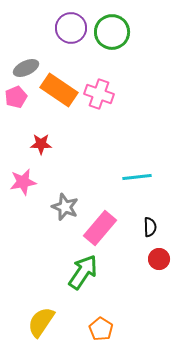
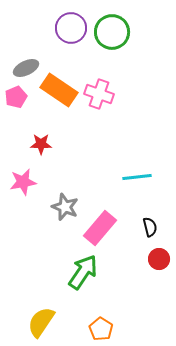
black semicircle: rotated 12 degrees counterclockwise
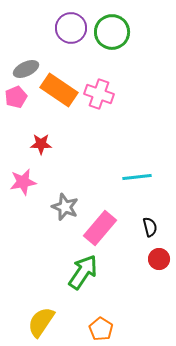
gray ellipse: moved 1 px down
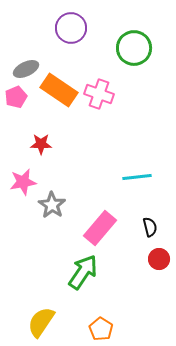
green circle: moved 22 px right, 16 px down
gray star: moved 13 px left, 2 px up; rotated 12 degrees clockwise
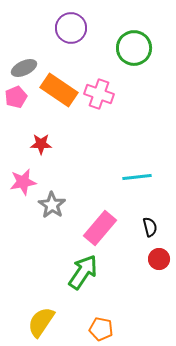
gray ellipse: moved 2 px left, 1 px up
orange pentagon: rotated 20 degrees counterclockwise
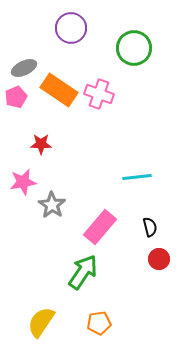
pink rectangle: moved 1 px up
orange pentagon: moved 2 px left, 6 px up; rotated 20 degrees counterclockwise
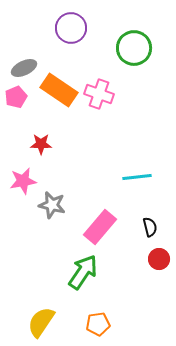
pink star: moved 1 px up
gray star: rotated 20 degrees counterclockwise
orange pentagon: moved 1 px left, 1 px down
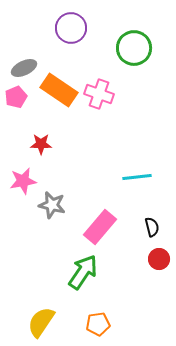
black semicircle: moved 2 px right
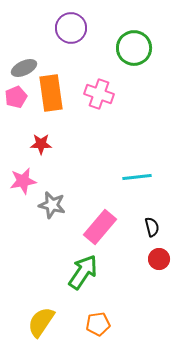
orange rectangle: moved 8 px left, 3 px down; rotated 48 degrees clockwise
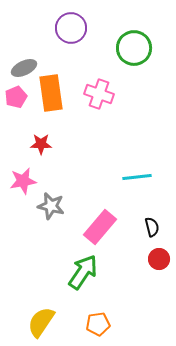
gray star: moved 1 px left, 1 px down
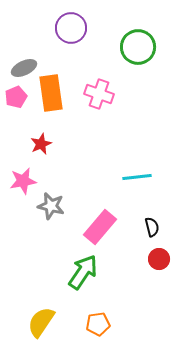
green circle: moved 4 px right, 1 px up
red star: rotated 25 degrees counterclockwise
